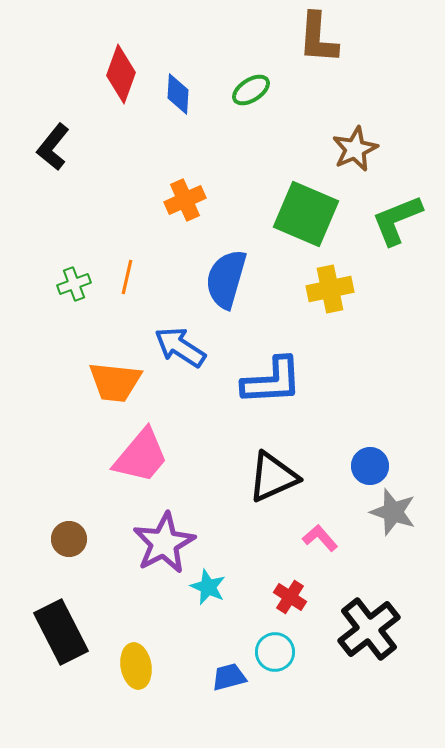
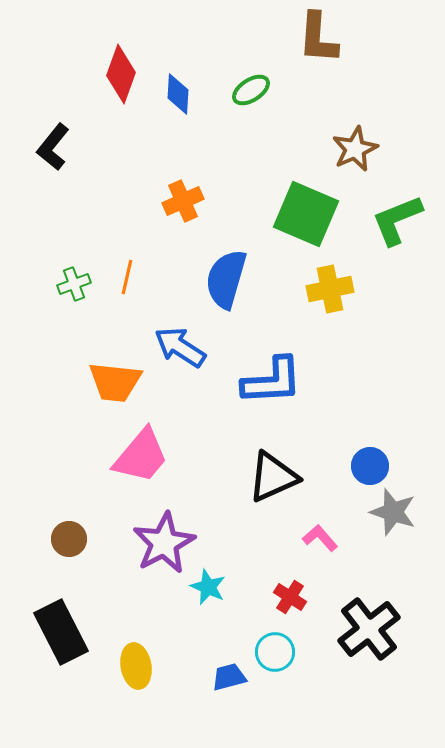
orange cross: moved 2 px left, 1 px down
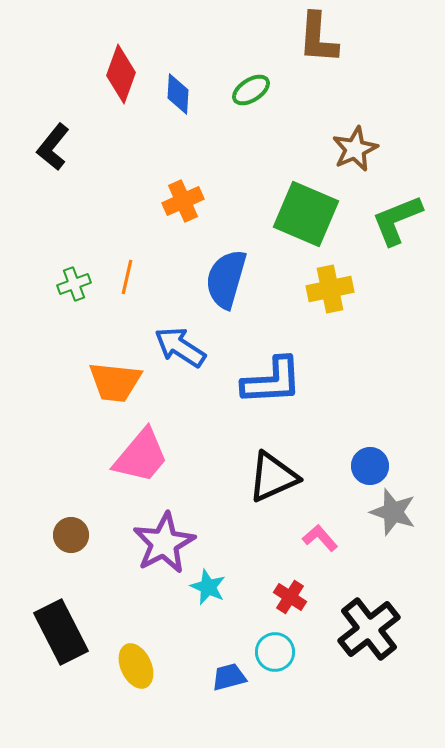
brown circle: moved 2 px right, 4 px up
yellow ellipse: rotated 15 degrees counterclockwise
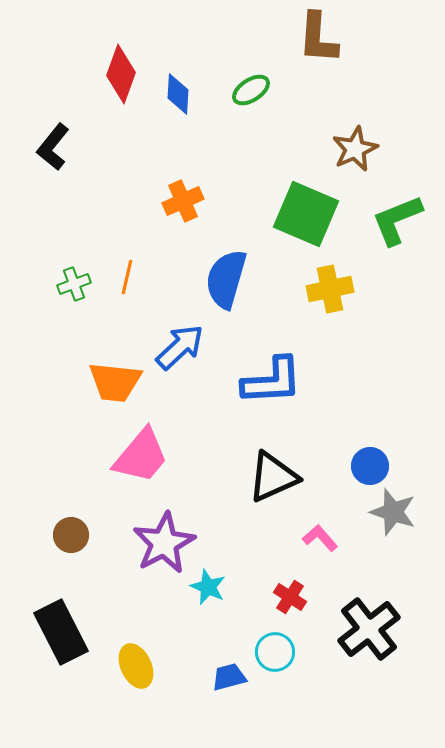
blue arrow: rotated 104 degrees clockwise
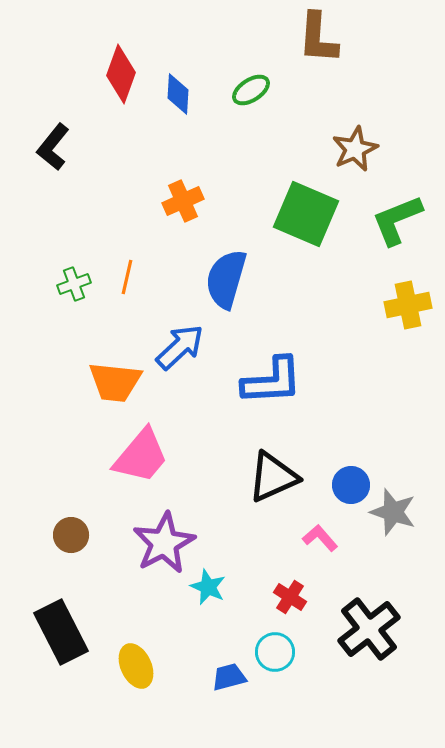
yellow cross: moved 78 px right, 16 px down
blue circle: moved 19 px left, 19 px down
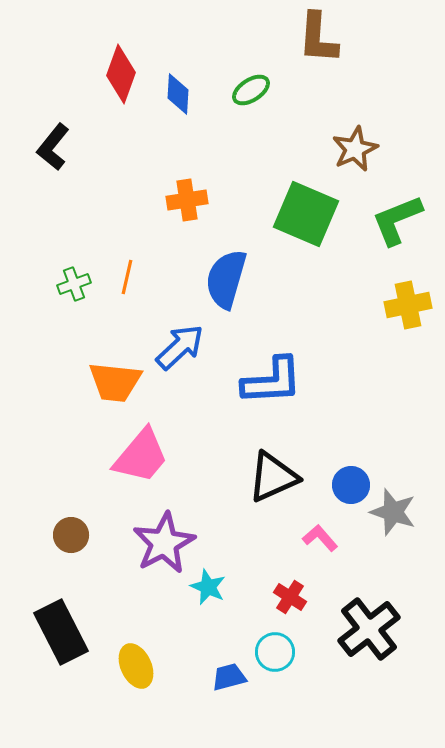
orange cross: moved 4 px right, 1 px up; rotated 15 degrees clockwise
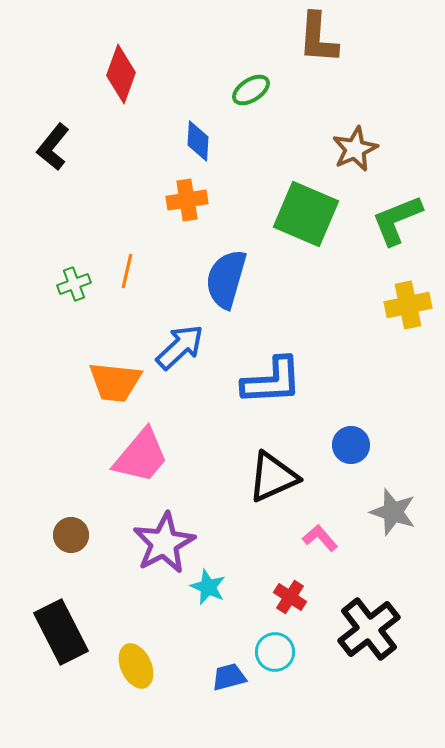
blue diamond: moved 20 px right, 47 px down
orange line: moved 6 px up
blue circle: moved 40 px up
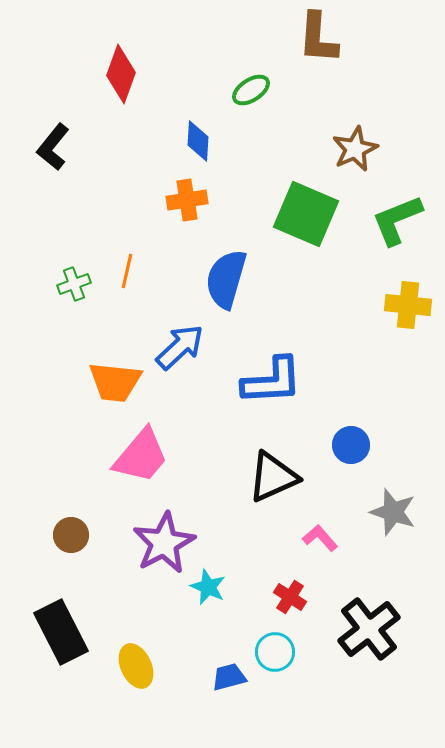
yellow cross: rotated 18 degrees clockwise
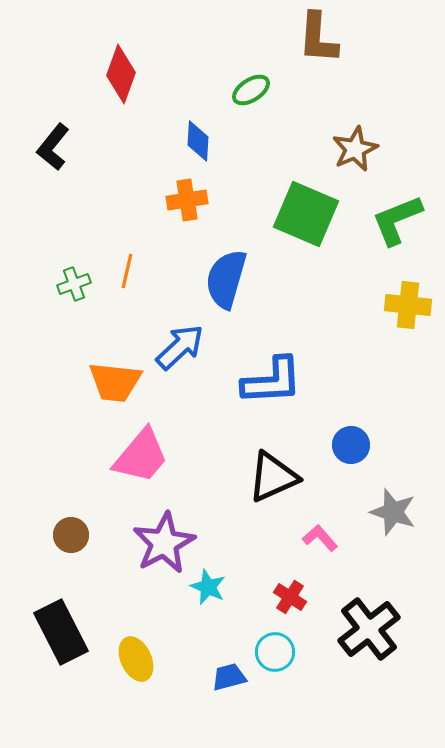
yellow ellipse: moved 7 px up
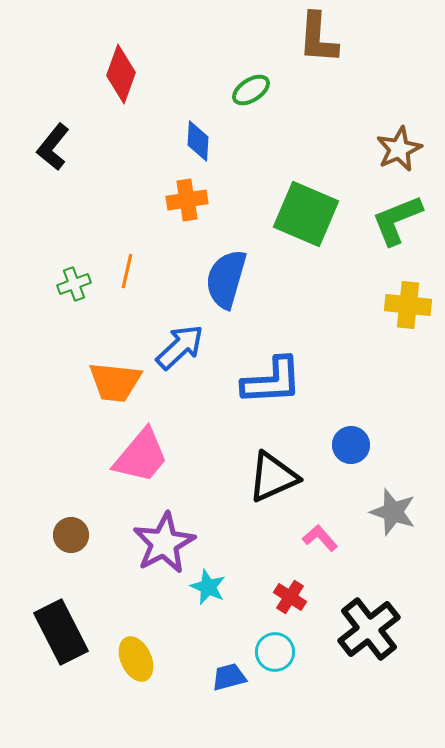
brown star: moved 44 px right
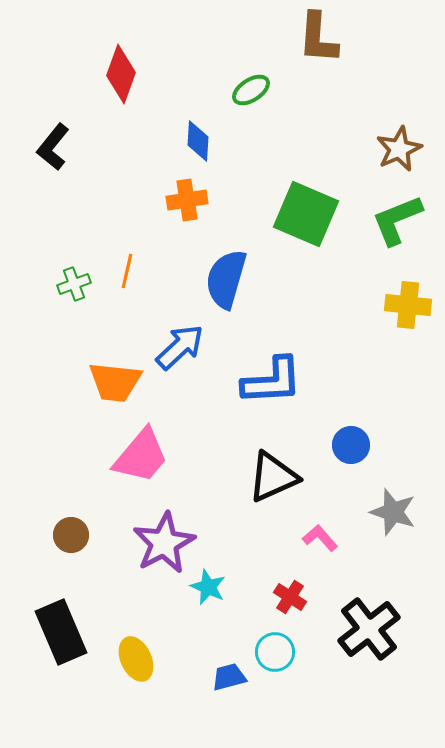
black rectangle: rotated 4 degrees clockwise
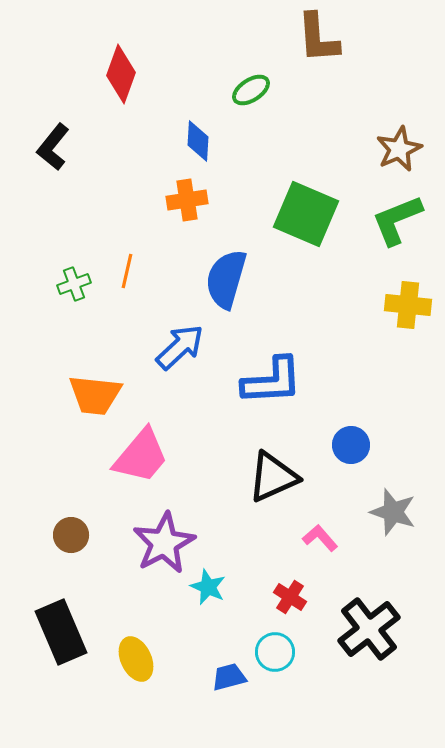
brown L-shape: rotated 8 degrees counterclockwise
orange trapezoid: moved 20 px left, 13 px down
